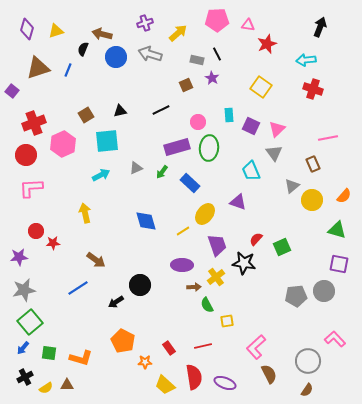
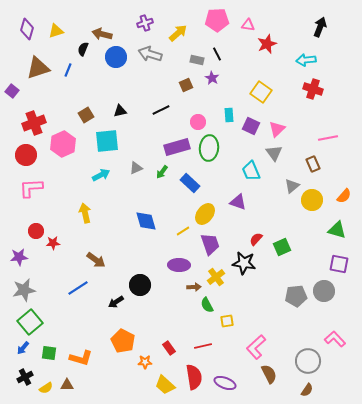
yellow square at (261, 87): moved 5 px down
purple trapezoid at (217, 245): moved 7 px left, 1 px up
purple ellipse at (182, 265): moved 3 px left
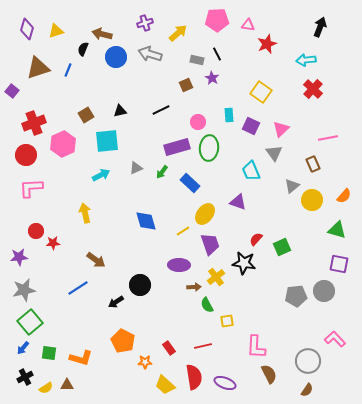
red cross at (313, 89): rotated 24 degrees clockwise
pink triangle at (277, 129): moved 4 px right
pink L-shape at (256, 347): rotated 45 degrees counterclockwise
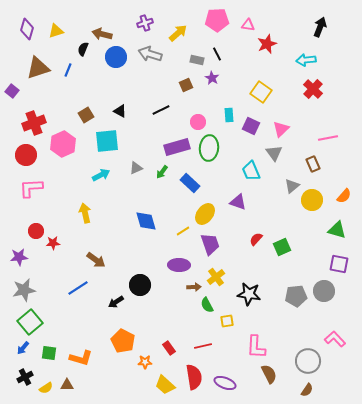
black triangle at (120, 111): rotated 40 degrees clockwise
black star at (244, 263): moved 5 px right, 31 px down
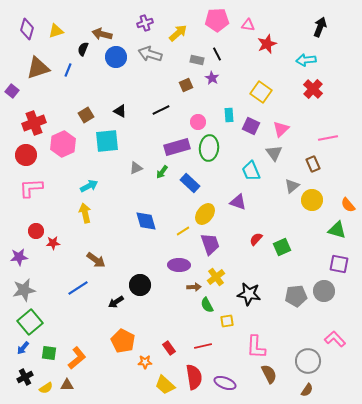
cyan arrow at (101, 175): moved 12 px left, 11 px down
orange semicircle at (344, 196): moved 4 px right, 9 px down; rotated 98 degrees clockwise
orange L-shape at (81, 358): moved 4 px left; rotated 55 degrees counterclockwise
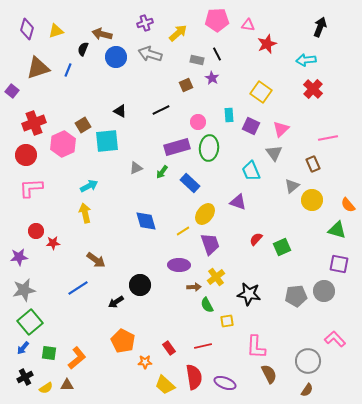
brown square at (86, 115): moved 3 px left, 10 px down
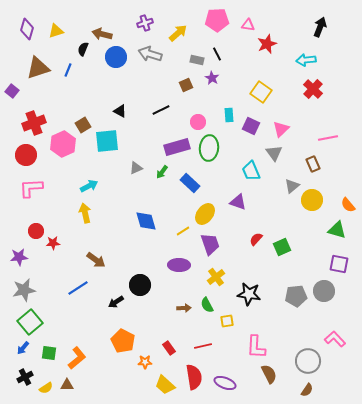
brown arrow at (194, 287): moved 10 px left, 21 px down
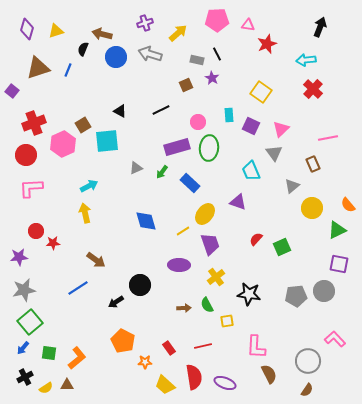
yellow circle at (312, 200): moved 8 px down
green triangle at (337, 230): rotated 42 degrees counterclockwise
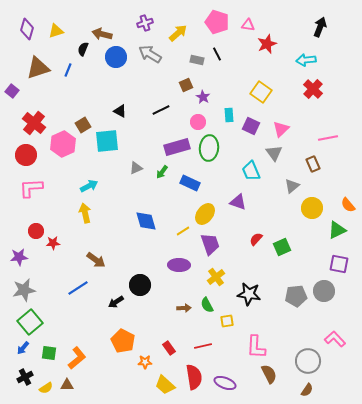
pink pentagon at (217, 20): moved 2 px down; rotated 20 degrees clockwise
gray arrow at (150, 54): rotated 15 degrees clockwise
purple star at (212, 78): moved 9 px left, 19 px down
red cross at (34, 123): rotated 30 degrees counterclockwise
blue rectangle at (190, 183): rotated 18 degrees counterclockwise
